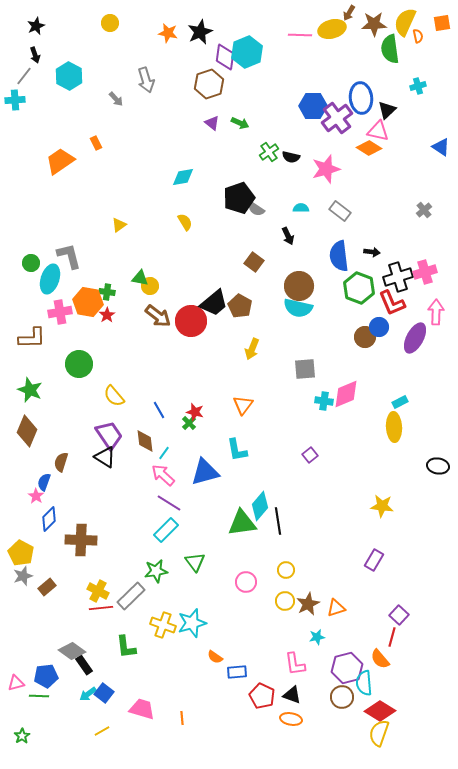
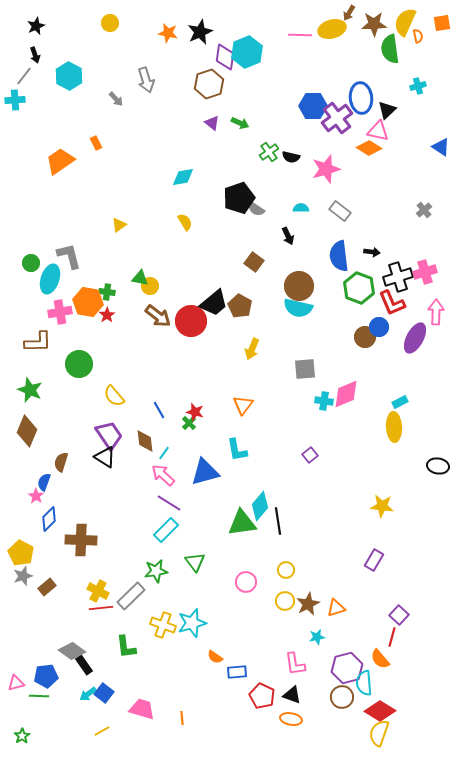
brown L-shape at (32, 338): moved 6 px right, 4 px down
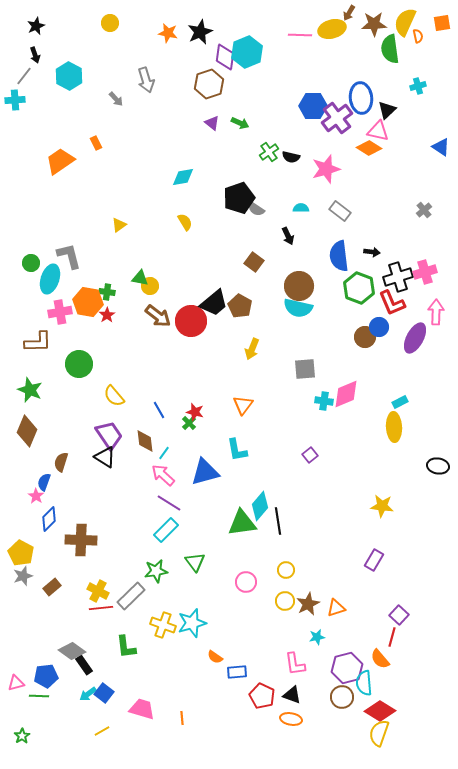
brown rectangle at (47, 587): moved 5 px right
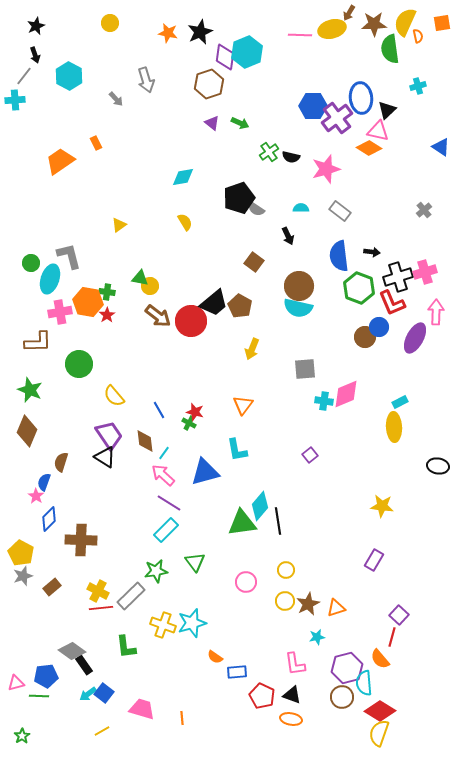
green cross at (189, 423): rotated 16 degrees counterclockwise
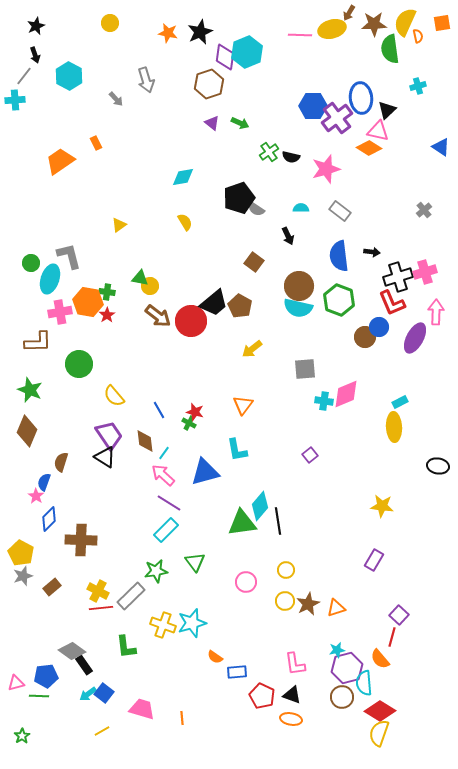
green hexagon at (359, 288): moved 20 px left, 12 px down
yellow arrow at (252, 349): rotated 30 degrees clockwise
cyan star at (317, 637): moved 20 px right, 13 px down
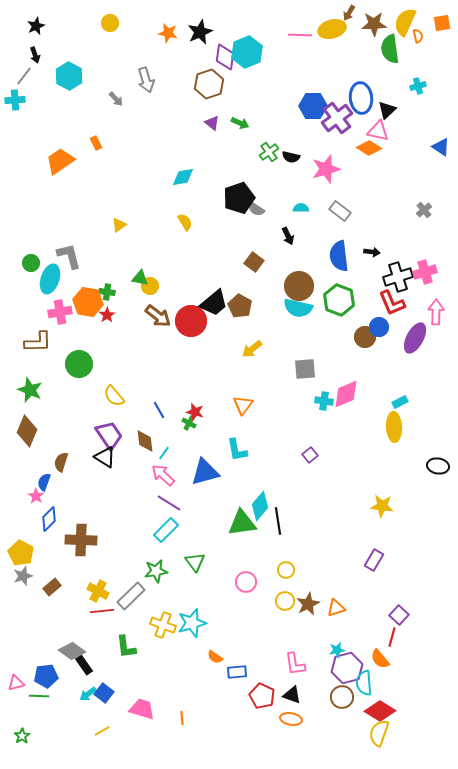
red line at (101, 608): moved 1 px right, 3 px down
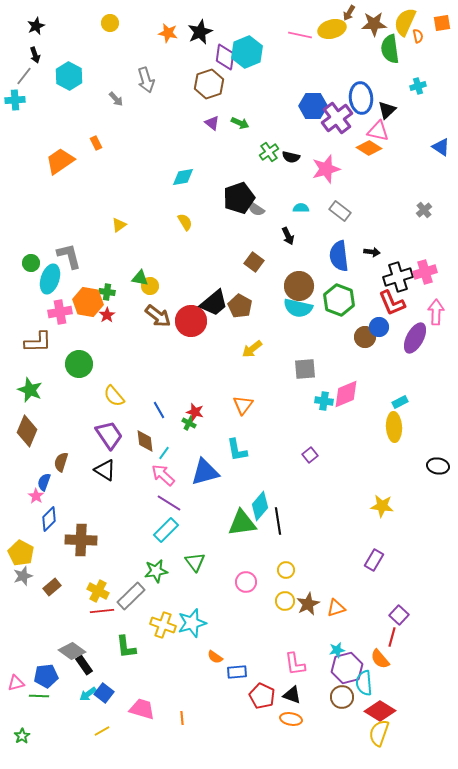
pink line at (300, 35): rotated 10 degrees clockwise
black triangle at (105, 457): moved 13 px down
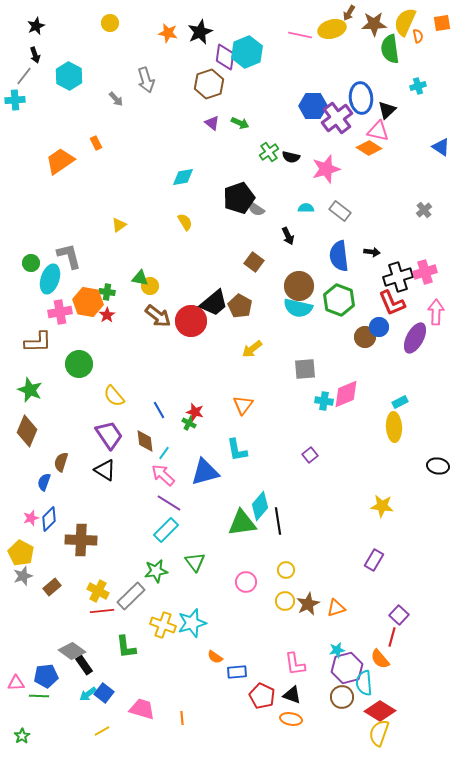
cyan semicircle at (301, 208): moved 5 px right
pink star at (36, 496): moved 5 px left, 22 px down; rotated 21 degrees clockwise
pink triangle at (16, 683): rotated 12 degrees clockwise
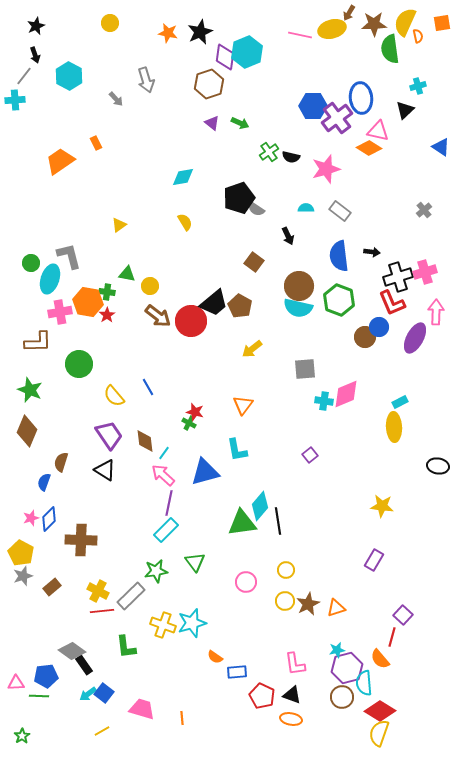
black triangle at (387, 110): moved 18 px right
green triangle at (140, 278): moved 13 px left, 4 px up
blue line at (159, 410): moved 11 px left, 23 px up
purple line at (169, 503): rotated 70 degrees clockwise
purple square at (399, 615): moved 4 px right
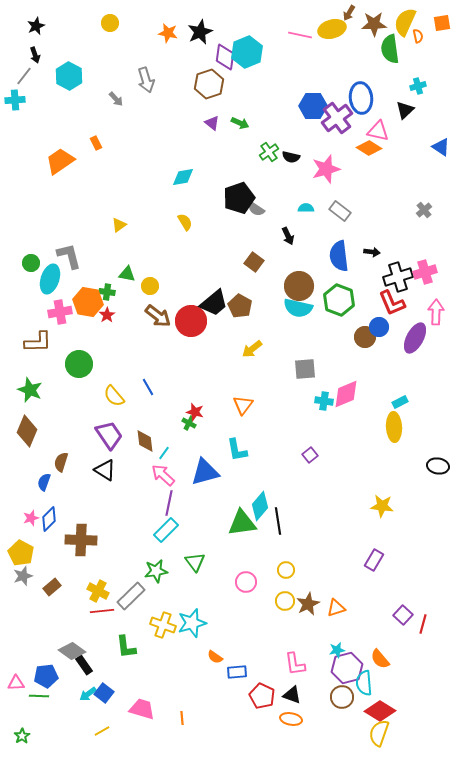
red line at (392, 637): moved 31 px right, 13 px up
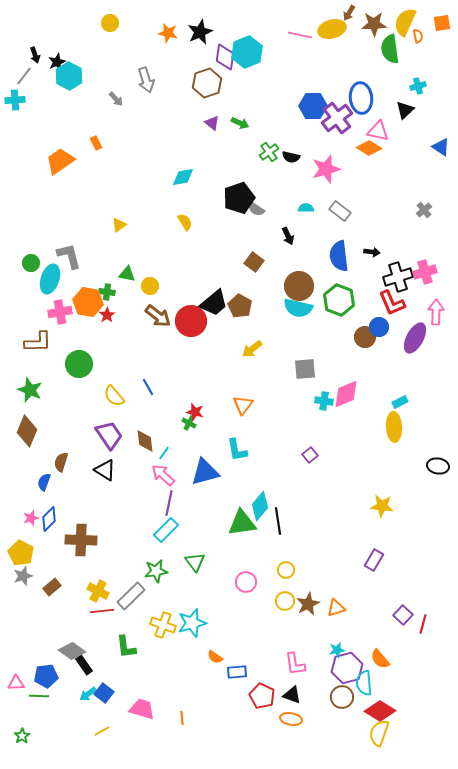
black star at (36, 26): moved 21 px right, 36 px down
brown hexagon at (209, 84): moved 2 px left, 1 px up
